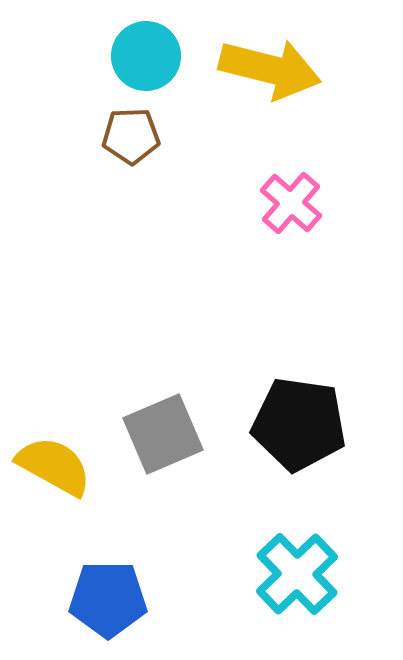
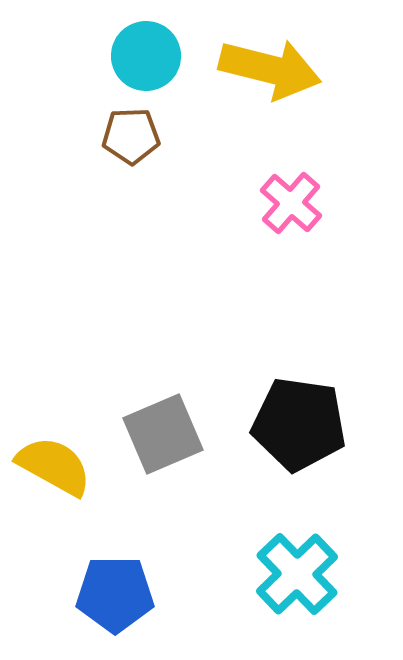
blue pentagon: moved 7 px right, 5 px up
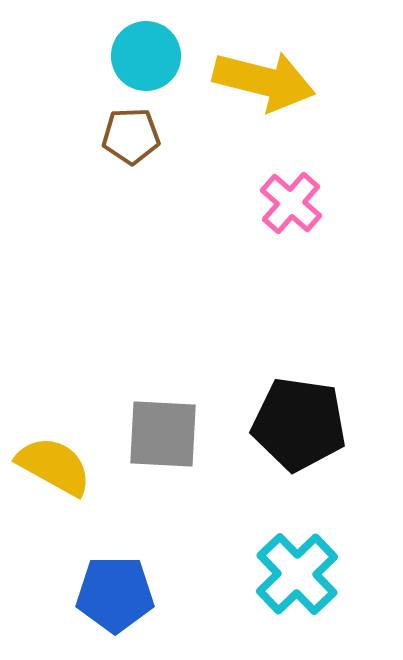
yellow arrow: moved 6 px left, 12 px down
gray square: rotated 26 degrees clockwise
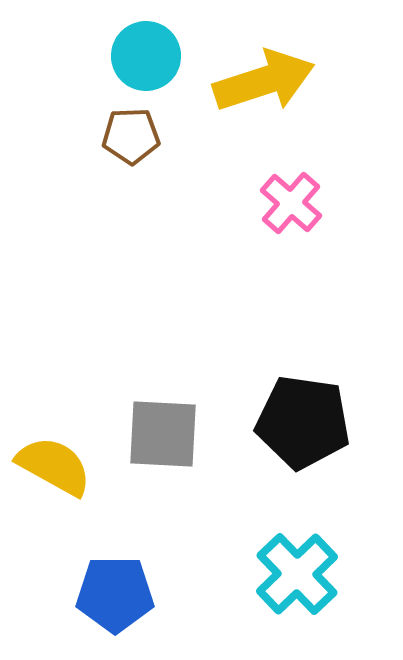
yellow arrow: rotated 32 degrees counterclockwise
black pentagon: moved 4 px right, 2 px up
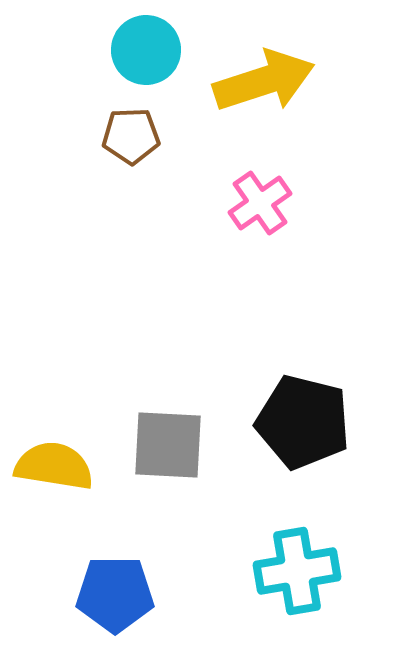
cyan circle: moved 6 px up
pink cross: moved 31 px left; rotated 14 degrees clockwise
black pentagon: rotated 6 degrees clockwise
gray square: moved 5 px right, 11 px down
yellow semicircle: rotated 20 degrees counterclockwise
cyan cross: moved 3 px up; rotated 34 degrees clockwise
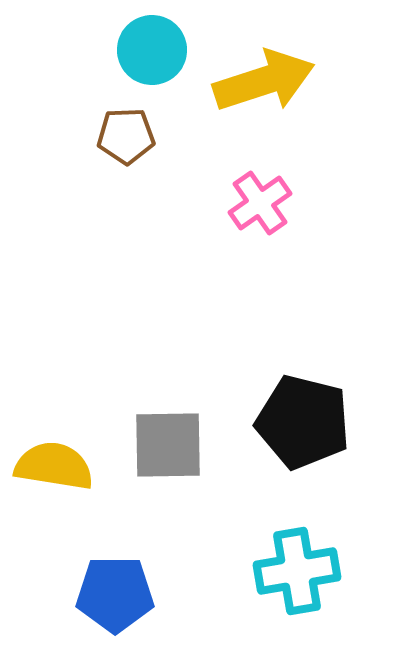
cyan circle: moved 6 px right
brown pentagon: moved 5 px left
gray square: rotated 4 degrees counterclockwise
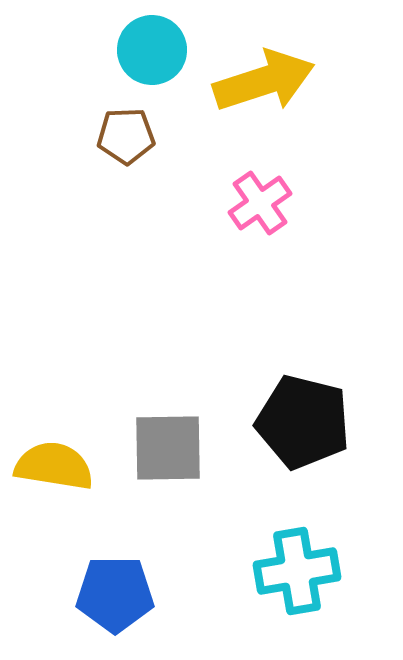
gray square: moved 3 px down
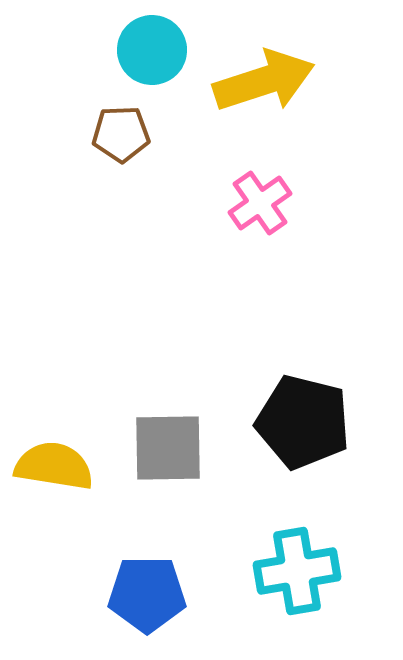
brown pentagon: moved 5 px left, 2 px up
blue pentagon: moved 32 px right
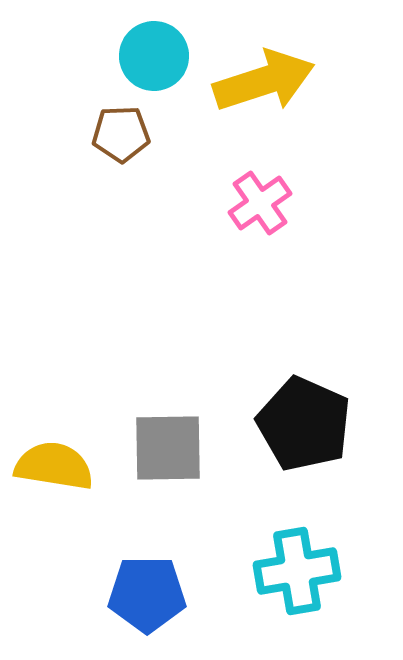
cyan circle: moved 2 px right, 6 px down
black pentagon: moved 1 px right, 2 px down; rotated 10 degrees clockwise
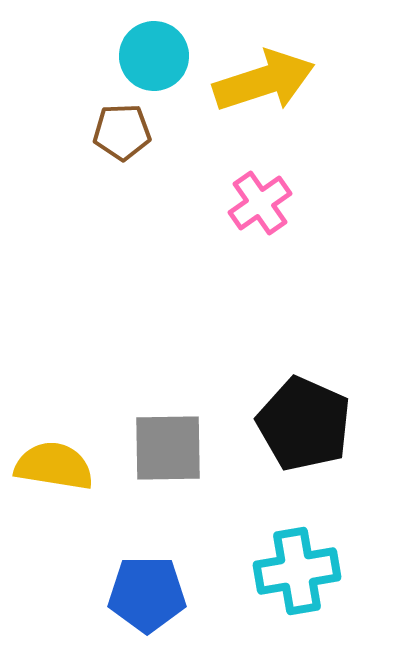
brown pentagon: moved 1 px right, 2 px up
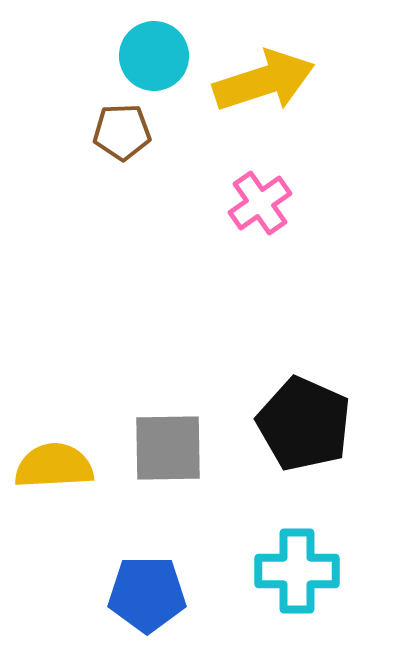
yellow semicircle: rotated 12 degrees counterclockwise
cyan cross: rotated 10 degrees clockwise
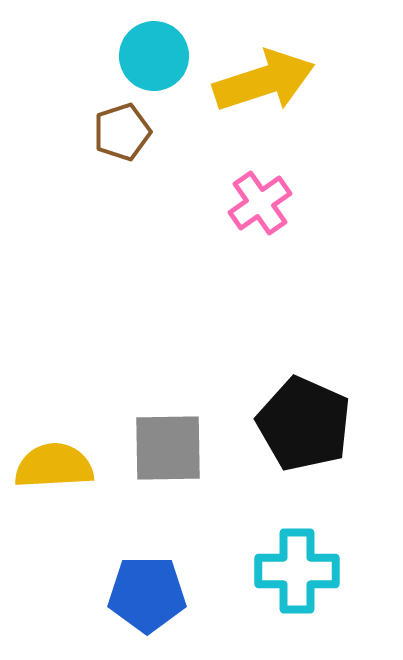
brown pentagon: rotated 16 degrees counterclockwise
